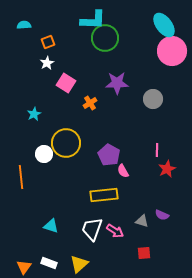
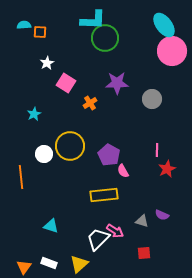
orange square: moved 8 px left, 10 px up; rotated 24 degrees clockwise
gray circle: moved 1 px left
yellow circle: moved 4 px right, 3 px down
white trapezoid: moved 6 px right, 10 px down; rotated 25 degrees clockwise
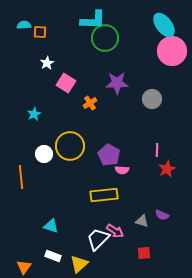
pink semicircle: moved 1 px left, 1 px up; rotated 56 degrees counterclockwise
white rectangle: moved 4 px right, 7 px up
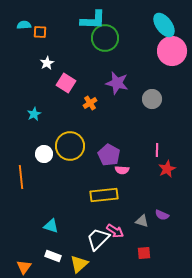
purple star: rotated 15 degrees clockwise
